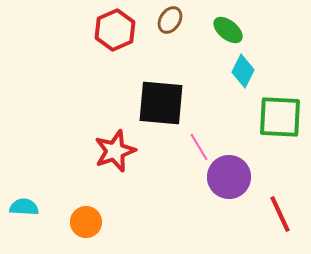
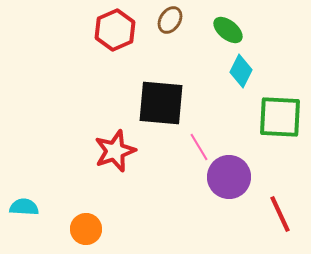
cyan diamond: moved 2 px left
orange circle: moved 7 px down
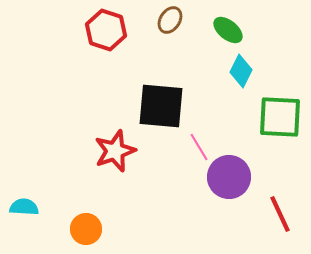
red hexagon: moved 9 px left; rotated 18 degrees counterclockwise
black square: moved 3 px down
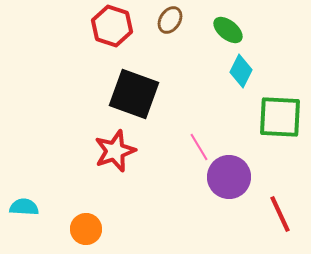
red hexagon: moved 6 px right, 4 px up
black square: moved 27 px left, 12 px up; rotated 15 degrees clockwise
